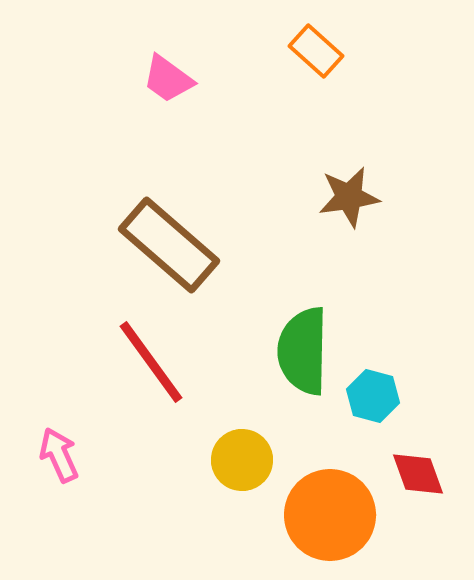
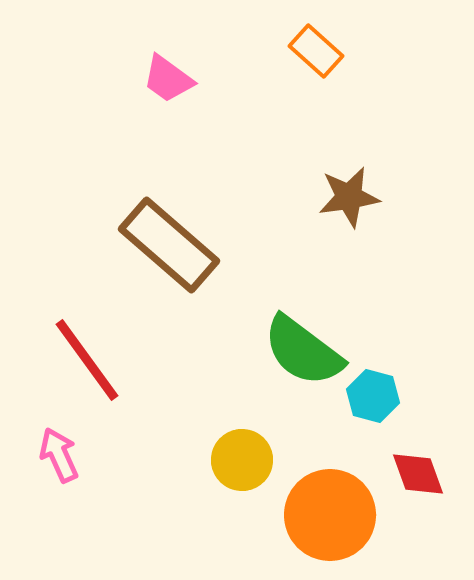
green semicircle: rotated 54 degrees counterclockwise
red line: moved 64 px left, 2 px up
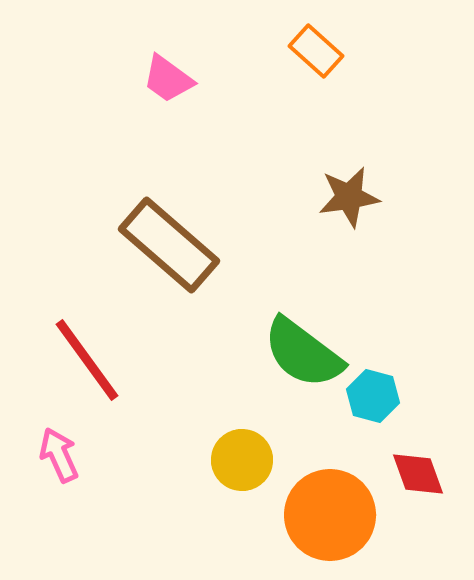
green semicircle: moved 2 px down
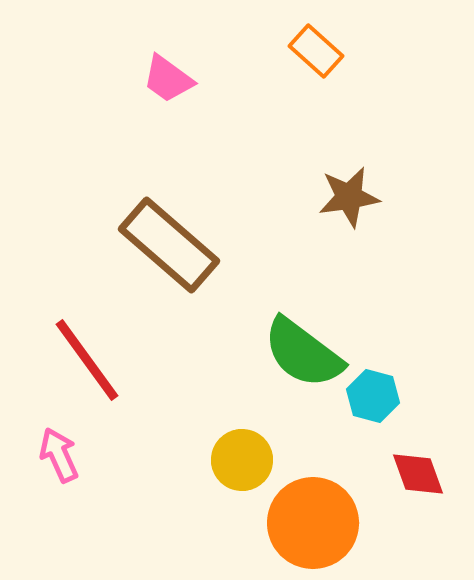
orange circle: moved 17 px left, 8 px down
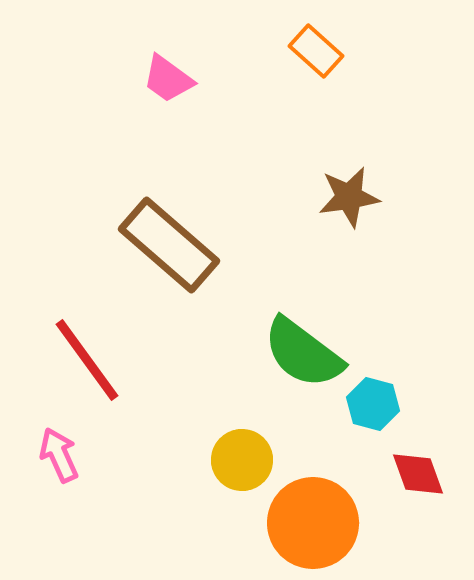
cyan hexagon: moved 8 px down
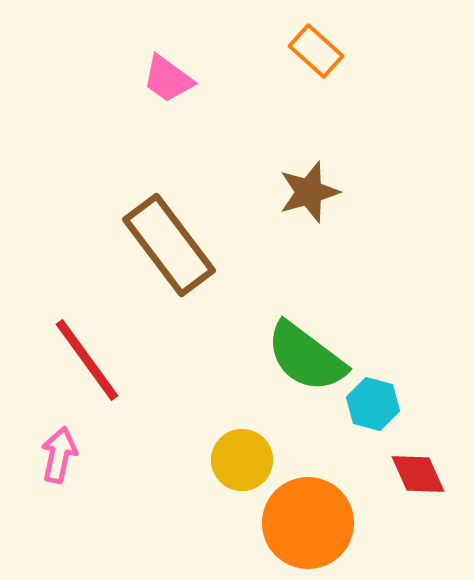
brown star: moved 40 px left, 5 px up; rotated 8 degrees counterclockwise
brown rectangle: rotated 12 degrees clockwise
green semicircle: moved 3 px right, 4 px down
pink arrow: rotated 36 degrees clockwise
red diamond: rotated 4 degrees counterclockwise
orange circle: moved 5 px left
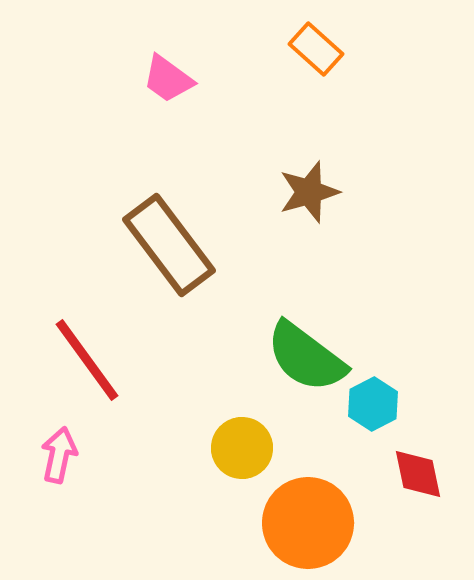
orange rectangle: moved 2 px up
cyan hexagon: rotated 18 degrees clockwise
yellow circle: moved 12 px up
red diamond: rotated 12 degrees clockwise
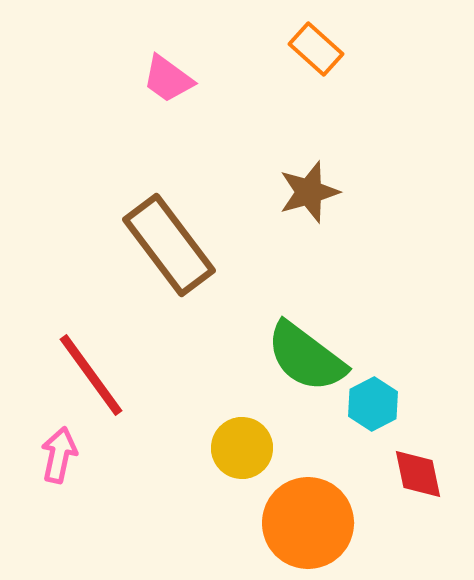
red line: moved 4 px right, 15 px down
